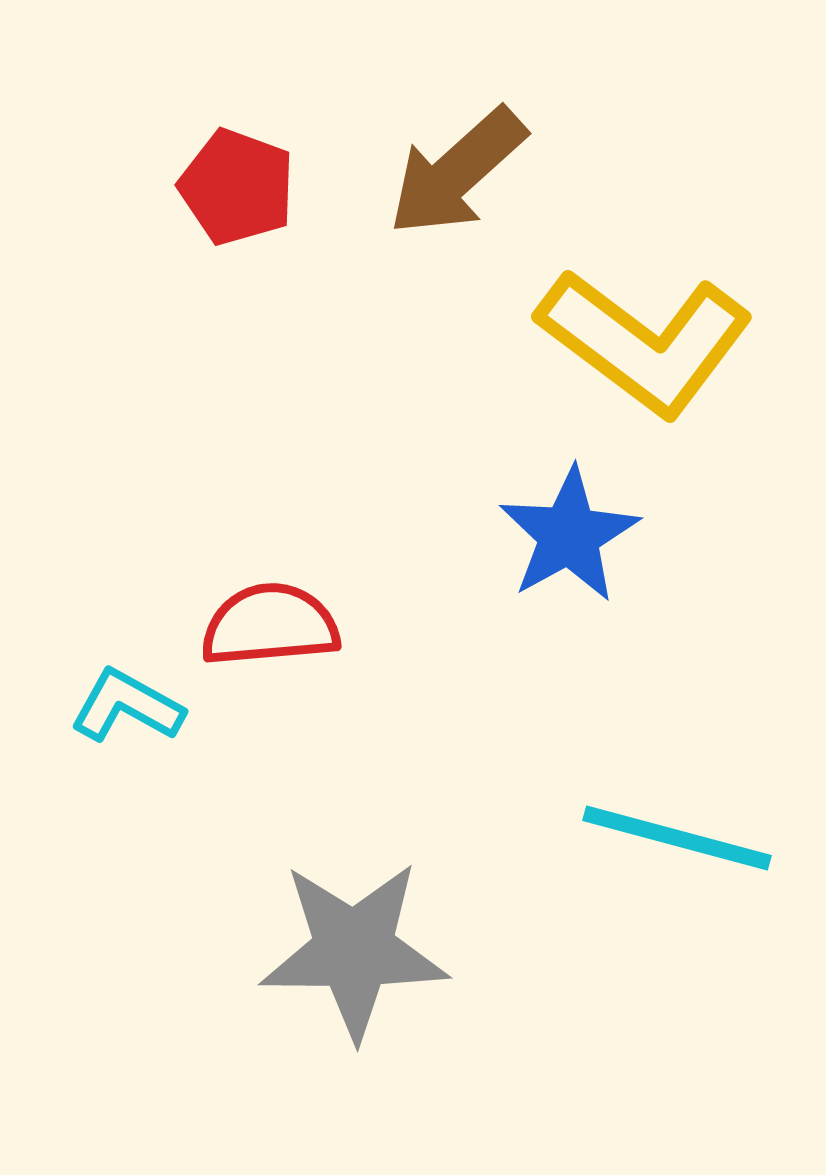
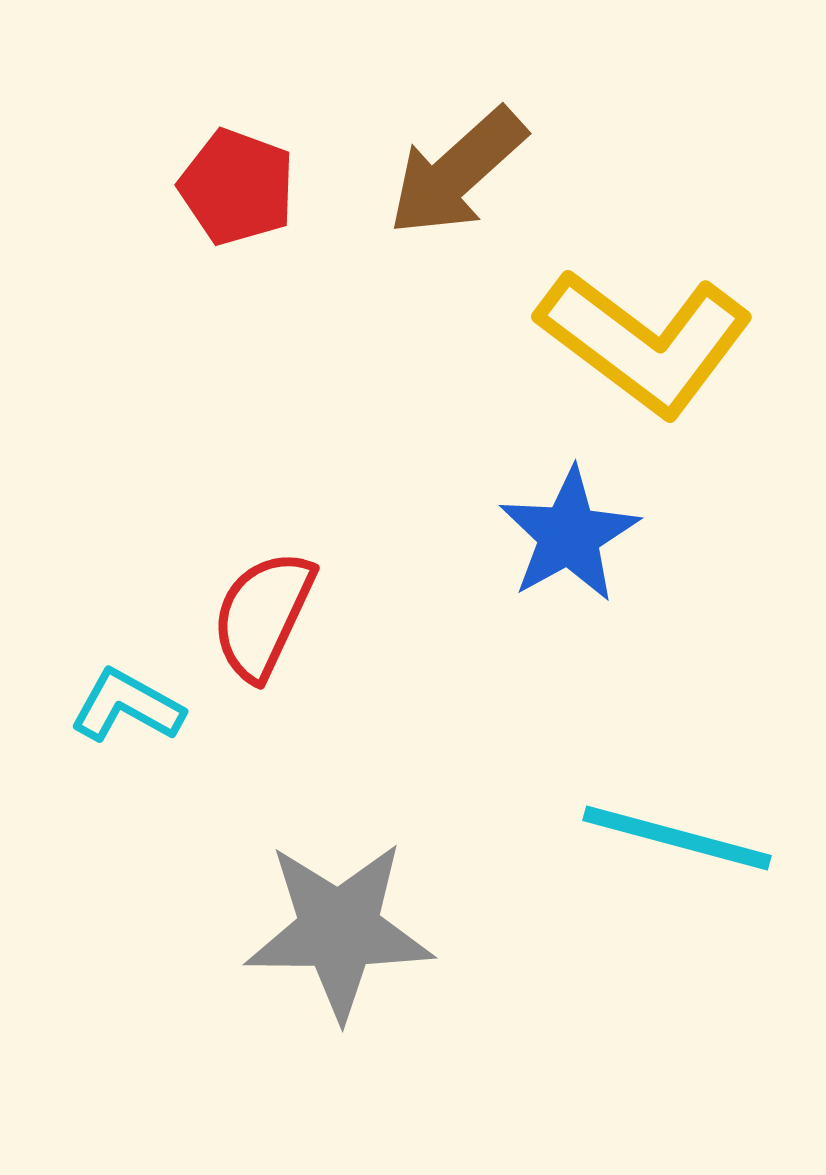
red semicircle: moved 7 px left, 10 px up; rotated 60 degrees counterclockwise
gray star: moved 15 px left, 20 px up
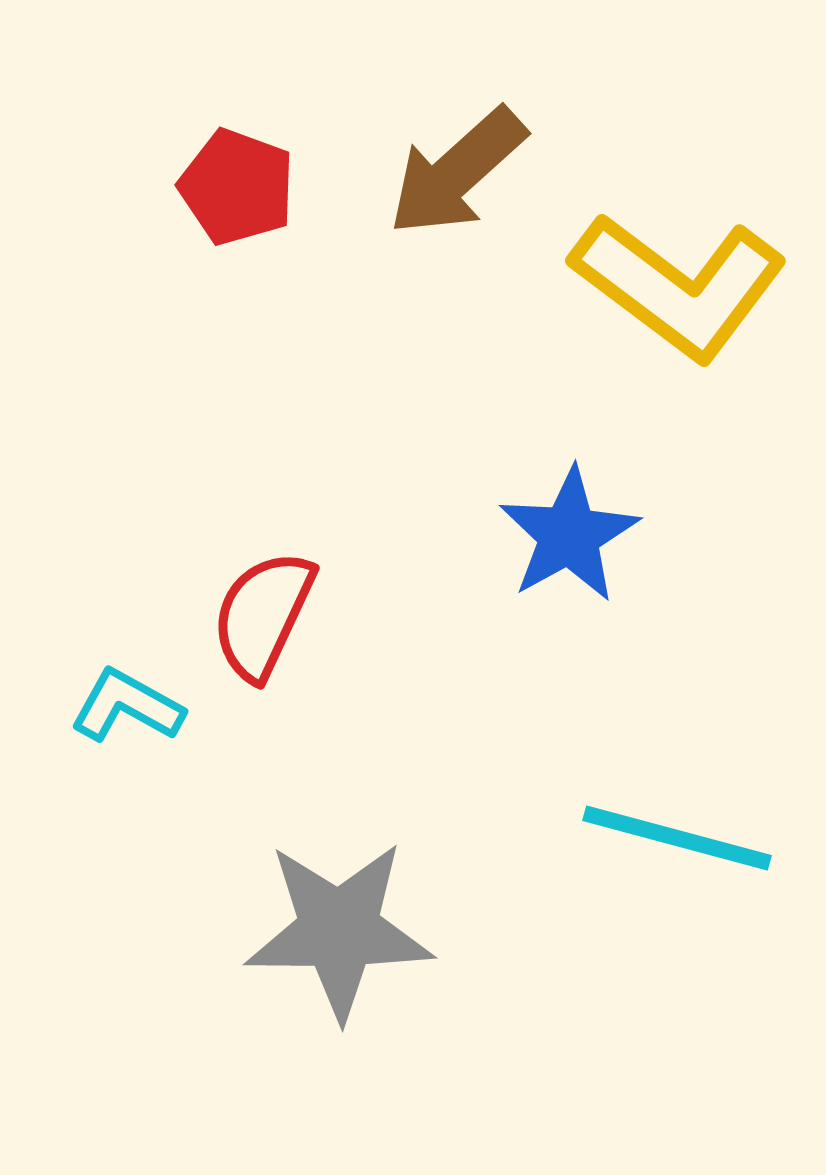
yellow L-shape: moved 34 px right, 56 px up
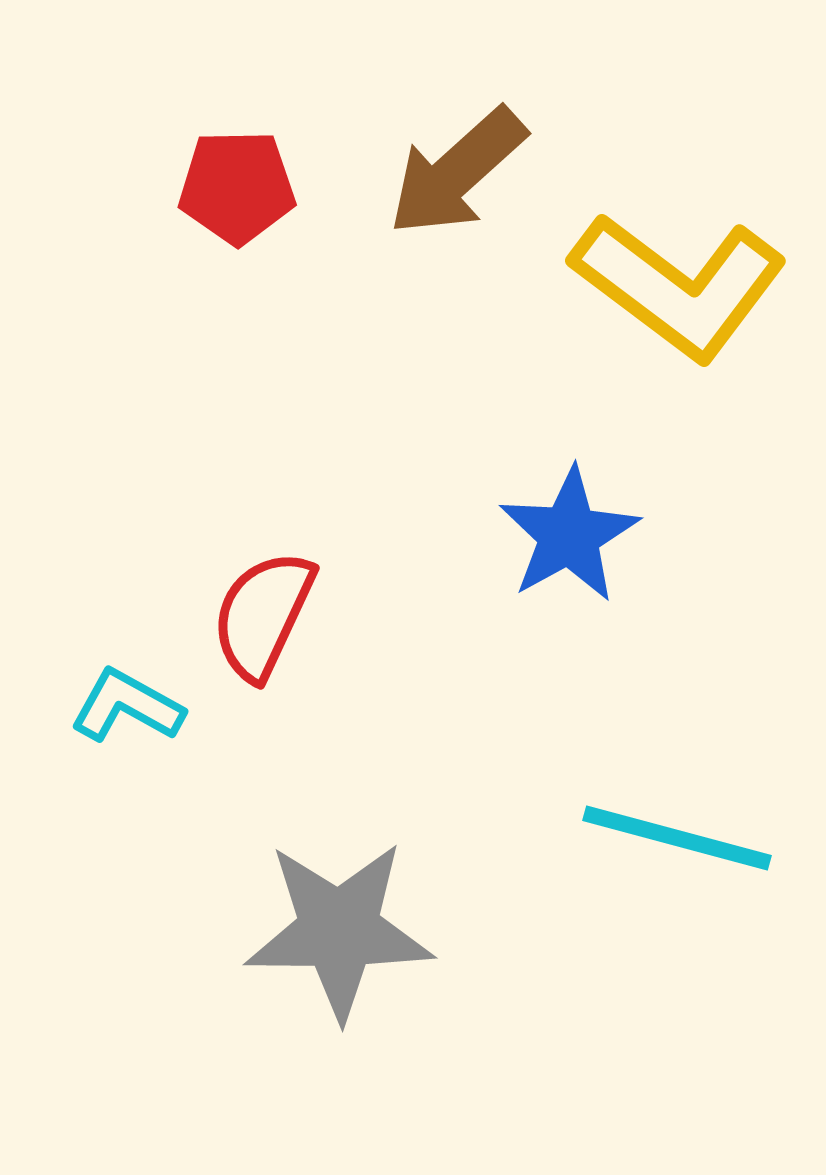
red pentagon: rotated 21 degrees counterclockwise
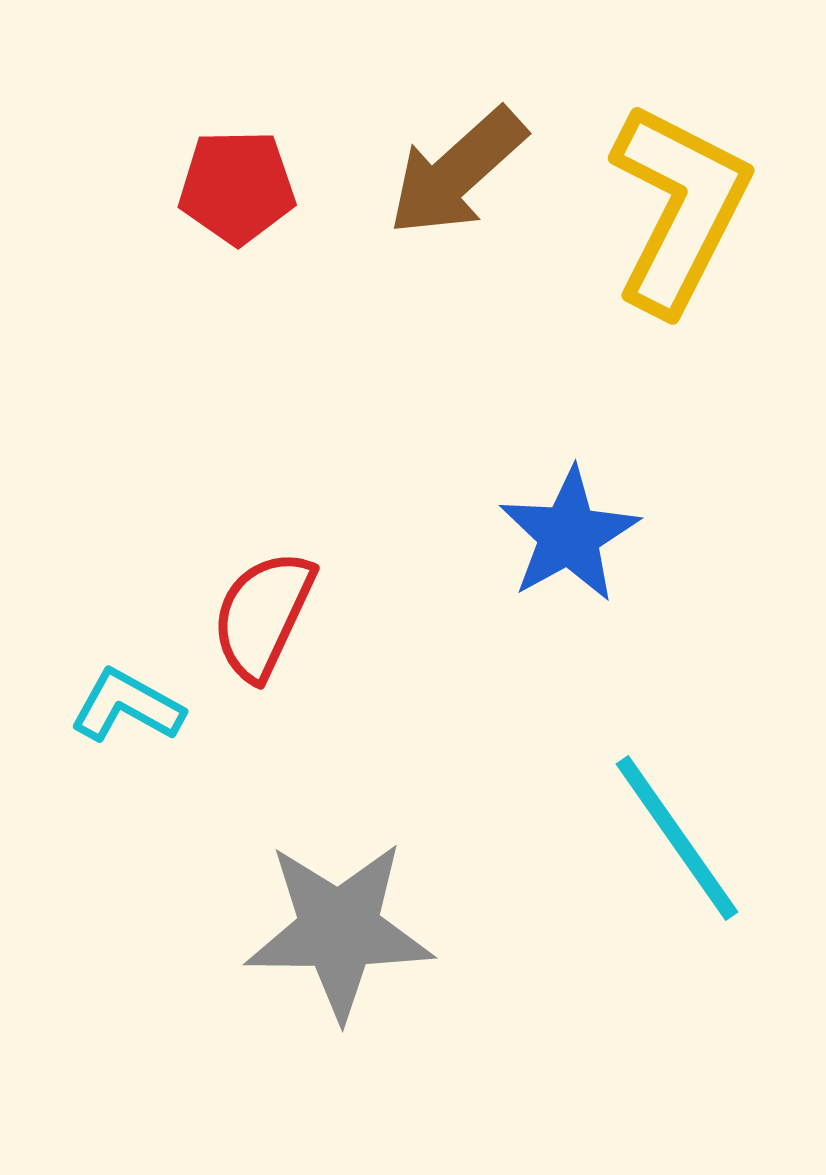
yellow L-shape: moved 78 px up; rotated 100 degrees counterclockwise
cyan line: rotated 40 degrees clockwise
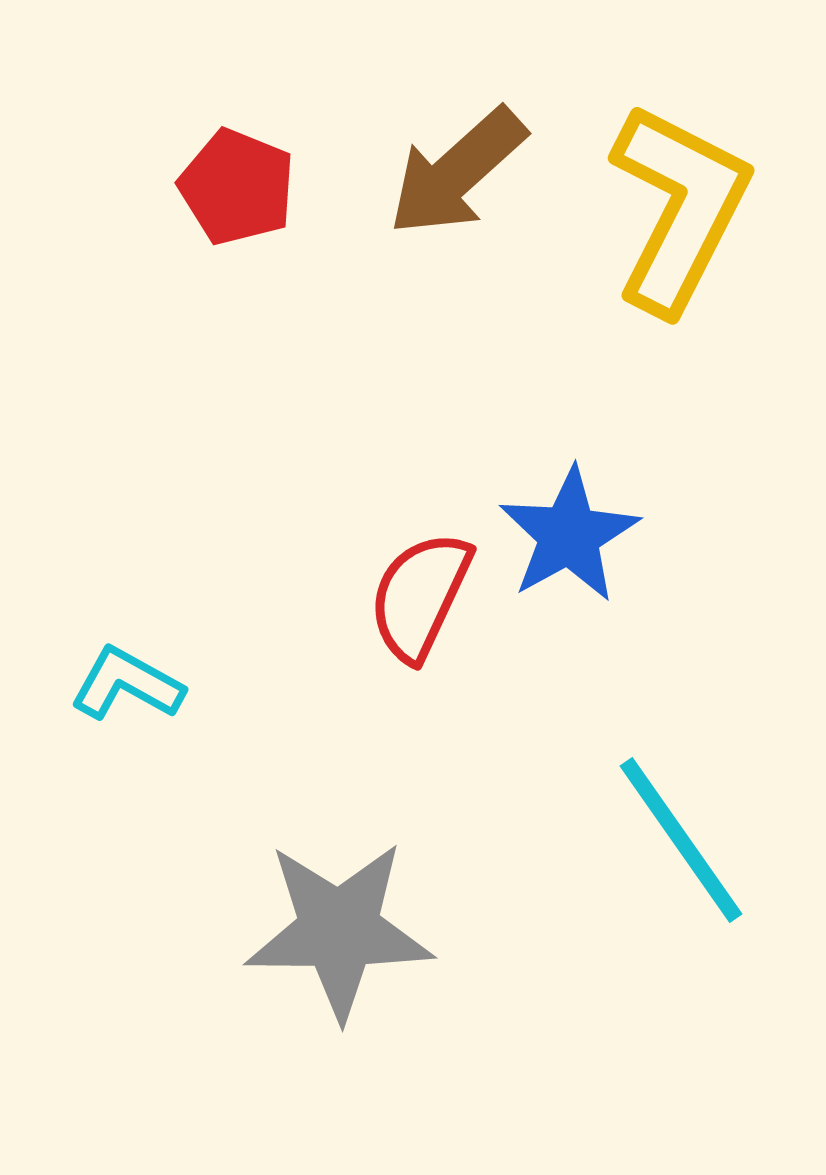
red pentagon: rotated 23 degrees clockwise
red semicircle: moved 157 px right, 19 px up
cyan L-shape: moved 22 px up
cyan line: moved 4 px right, 2 px down
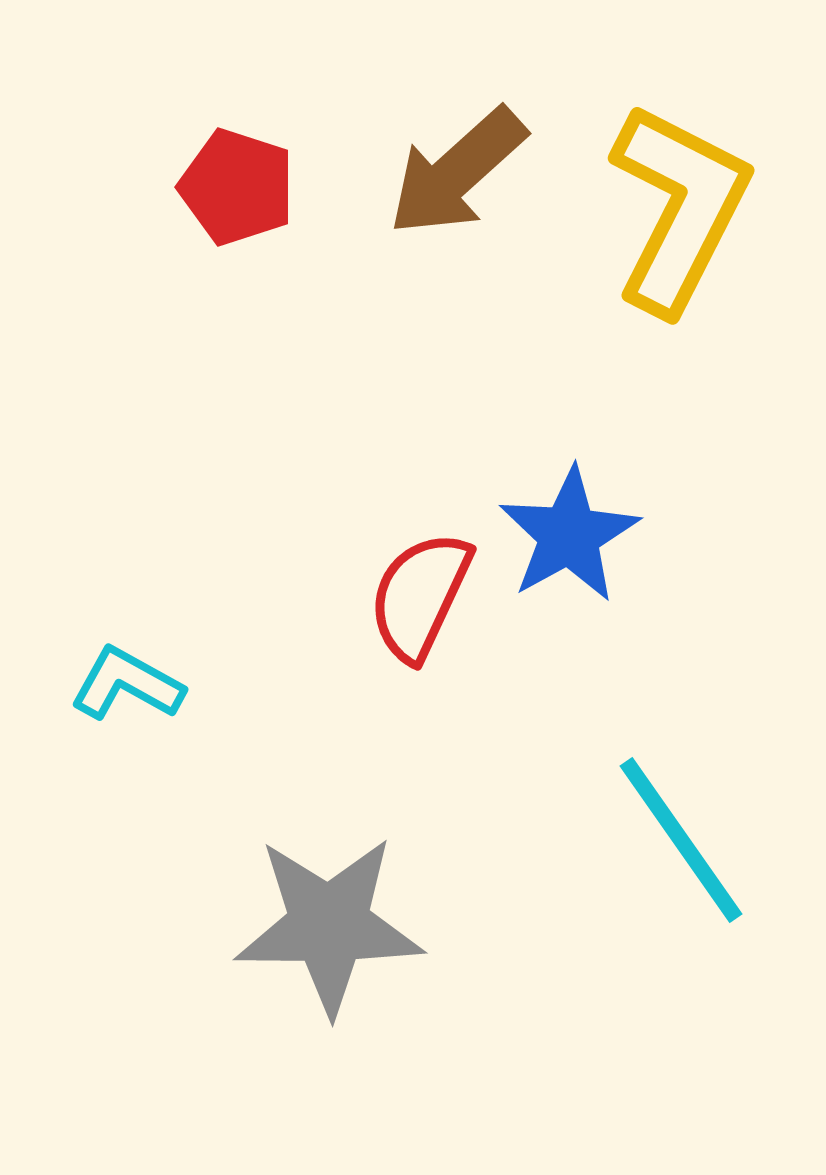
red pentagon: rotated 4 degrees counterclockwise
gray star: moved 10 px left, 5 px up
